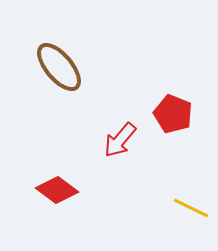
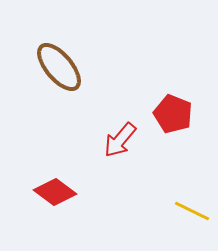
red diamond: moved 2 px left, 2 px down
yellow line: moved 1 px right, 3 px down
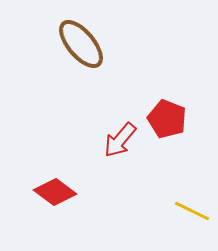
brown ellipse: moved 22 px right, 23 px up
red pentagon: moved 6 px left, 5 px down
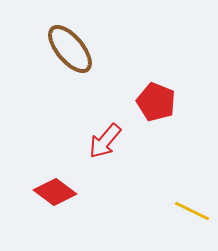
brown ellipse: moved 11 px left, 5 px down
red pentagon: moved 11 px left, 17 px up
red arrow: moved 15 px left, 1 px down
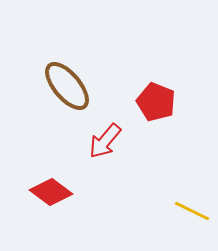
brown ellipse: moved 3 px left, 37 px down
red diamond: moved 4 px left
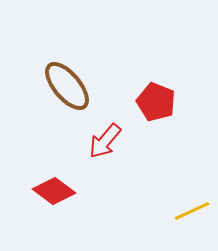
red diamond: moved 3 px right, 1 px up
yellow line: rotated 51 degrees counterclockwise
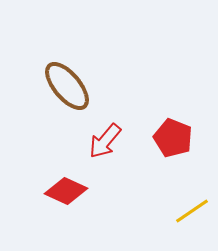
red pentagon: moved 17 px right, 36 px down
red diamond: moved 12 px right; rotated 12 degrees counterclockwise
yellow line: rotated 9 degrees counterclockwise
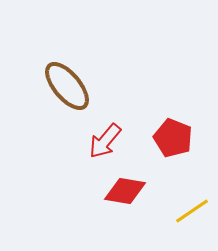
red diamond: moved 59 px right; rotated 15 degrees counterclockwise
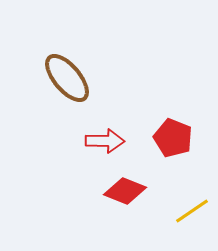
brown ellipse: moved 8 px up
red arrow: rotated 129 degrees counterclockwise
red diamond: rotated 12 degrees clockwise
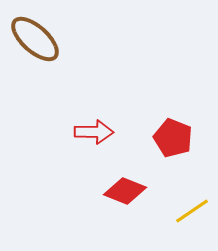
brown ellipse: moved 32 px left, 39 px up; rotated 8 degrees counterclockwise
red arrow: moved 11 px left, 9 px up
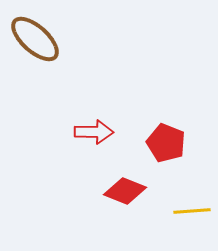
red pentagon: moved 7 px left, 5 px down
yellow line: rotated 30 degrees clockwise
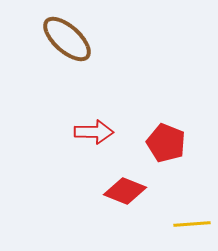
brown ellipse: moved 32 px right
yellow line: moved 13 px down
